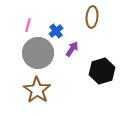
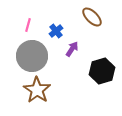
brown ellipse: rotated 50 degrees counterclockwise
gray circle: moved 6 px left, 3 px down
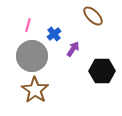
brown ellipse: moved 1 px right, 1 px up
blue cross: moved 2 px left, 3 px down
purple arrow: moved 1 px right
black hexagon: rotated 15 degrees clockwise
brown star: moved 2 px left
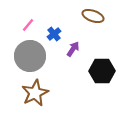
brown ellipse: rotated 25 degrees counterclockwise
pink line: rotated 24 degrees clockwise
gray circle: moved 2 px left
brown star: moved 3 px down; rotated 12 degrees clockwise
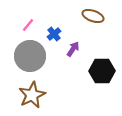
brown star: moved 3 px left, 2 px down
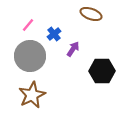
brown ellipse: moved 2 px left, 2 px up
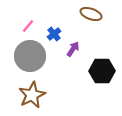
pink line: moved 1 px down
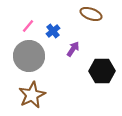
blue cross: moved 1 px left, 3 px up
gray circle: moved 1 px left
